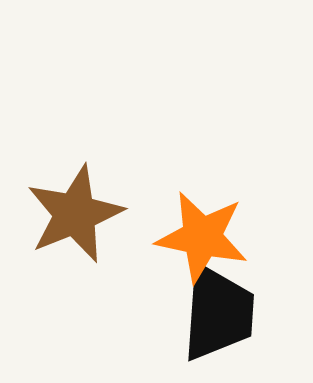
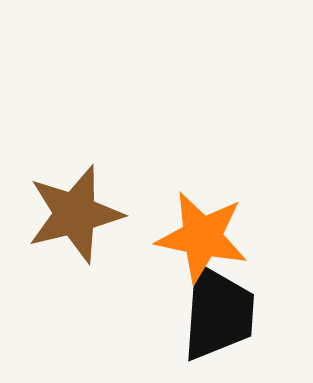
brown star: rotated 8 degrees clockwise
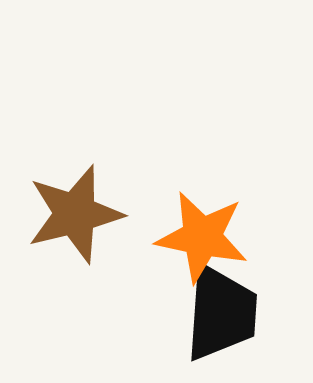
black trapezoid: moved 3 px right
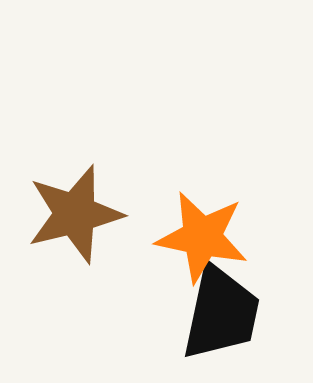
black trapezoid: rotated 8 degrees clockwise
